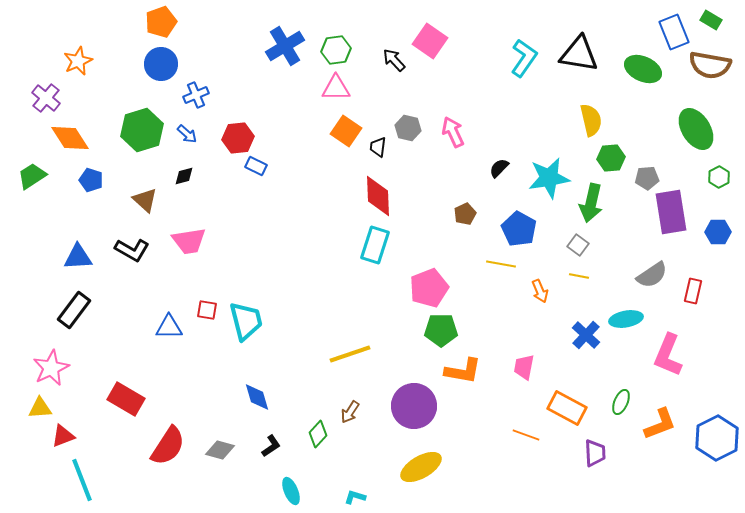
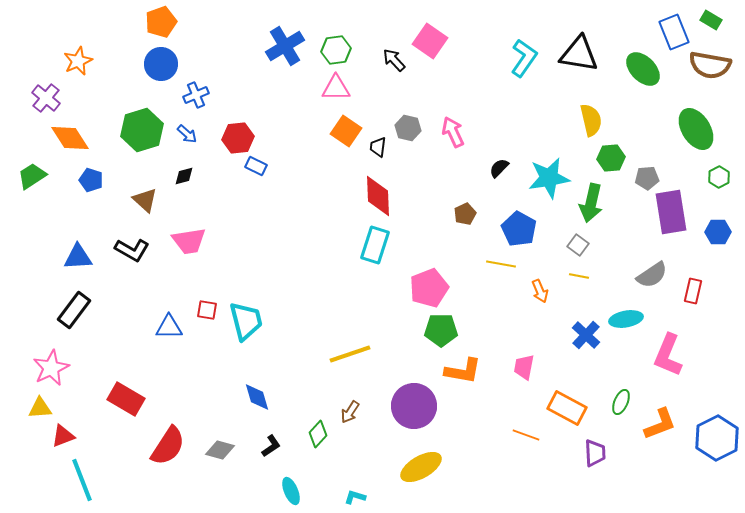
green ellipse at (643, 69): rotated 21 degrees clockwise
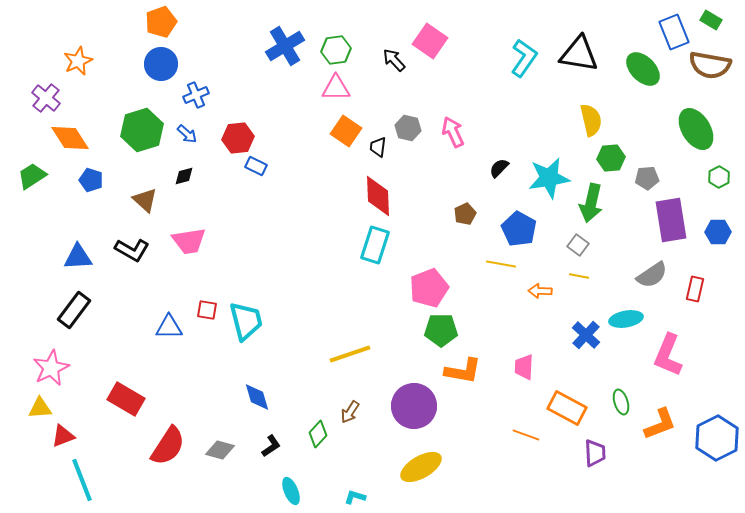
purple rectangle at (671, 212): moved 8 px down
orange arrow at (540, 291): rotated 115 degrees clockwise
red rectangle at (693, 291): moved 2 px right, 2 px up
pink trapezoid at (524, 367): rotated 8 degrees counterclockwise
green ellipse at (621, 402): rotated 40 degrees counterclockwise
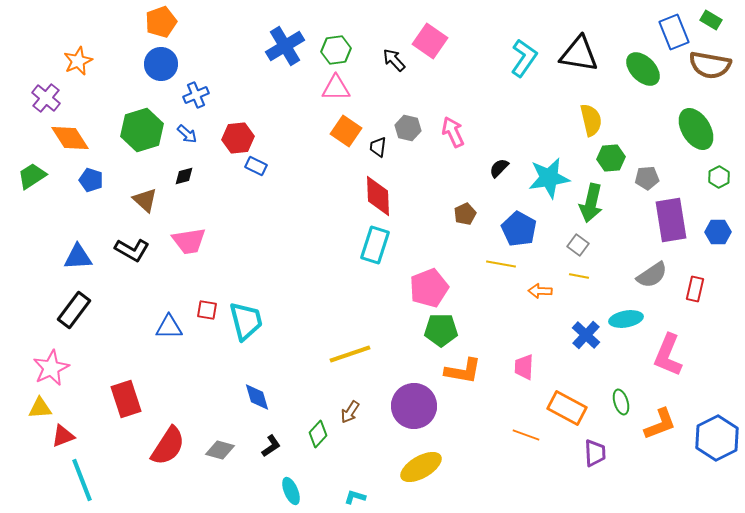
red rectangle at (126, 399): rotated 42 degrees clockwise
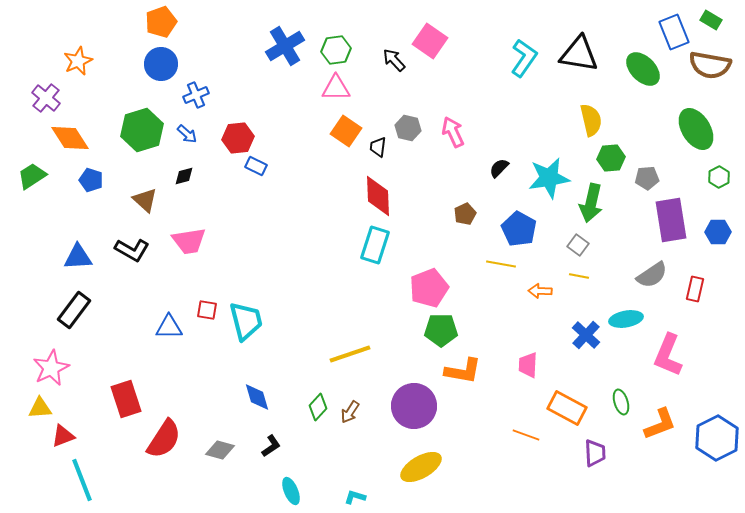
pink trapezoid at (524, 367): moved 4 px right, 2 px up
green diamond at (318, 434): moved 27 px up
red semicircle at (168, 446): moved 4 px left, 7 px up
